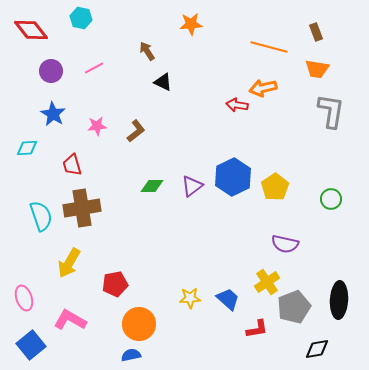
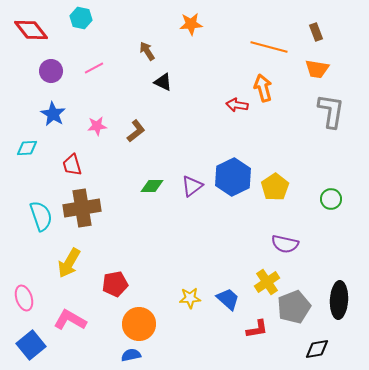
orange arrow: rotated 88 degrees clockwise
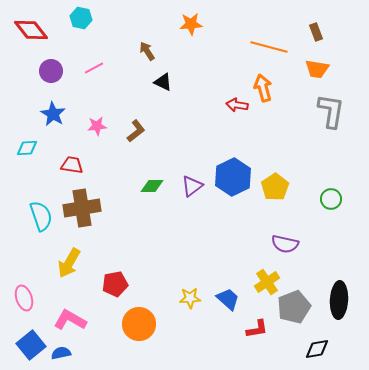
red trapezoid: rotated 115 degrees clockwise
blue semicircle: moved 70 px left, 2 px up
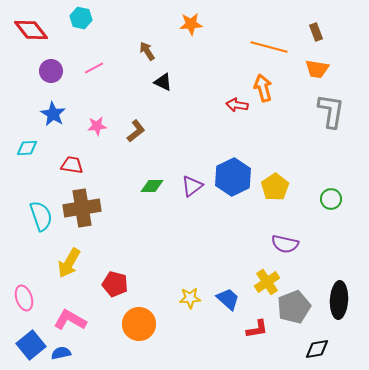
red pentagon: rotated 25 degrees clockwise
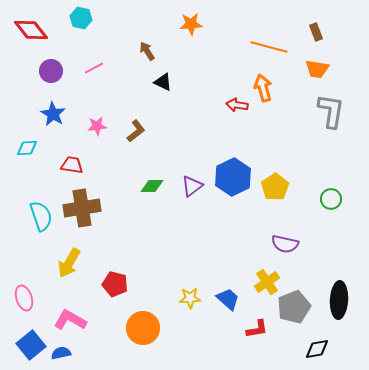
orange circle: moved 4 px right, 4 px down
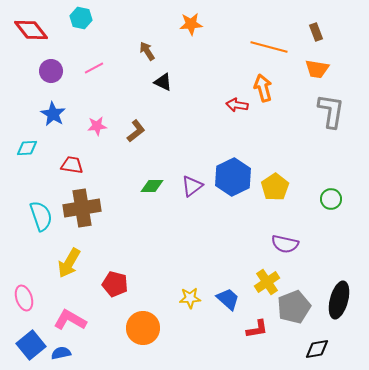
black ellipse: rotated 12 degrees clockwise
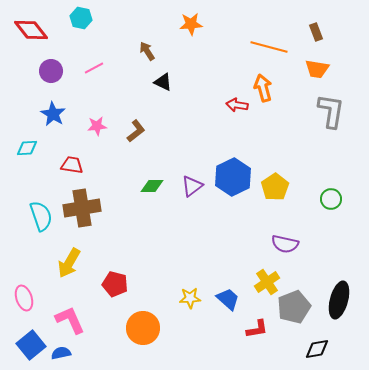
pink L-shape: rotated 36 degrees clockwise
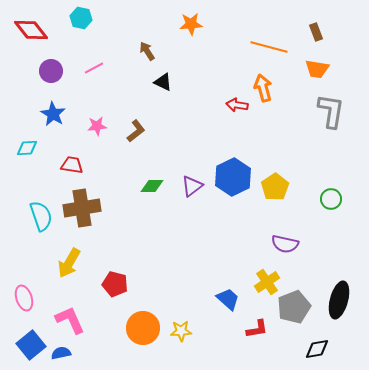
yellow star: moved 9 px left, 33 px down
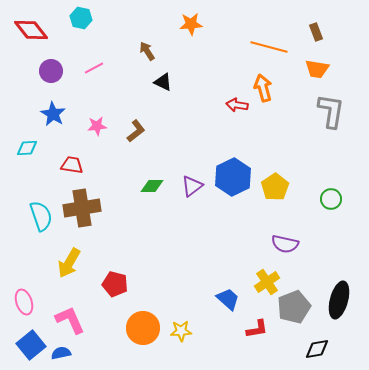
pink ellipse: moved 4 px down
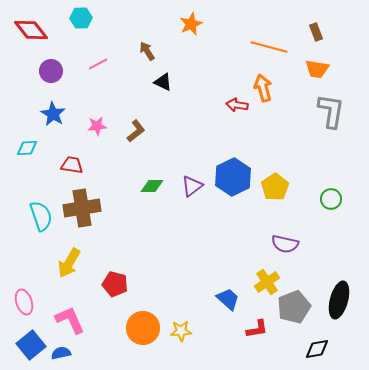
cyan hexagon: rotated 15 degrees counterclockwise
orange star: rotated 20 degrees counterclockwise
pink line: moved 4 px right, 4 px up
